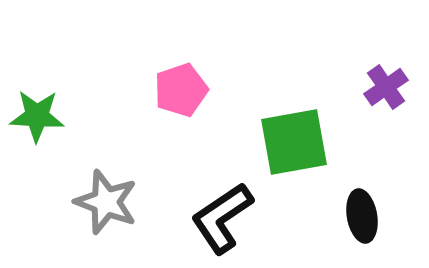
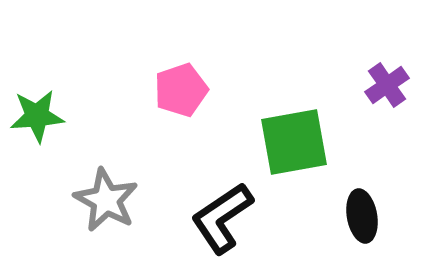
purple cross: moved 1 px right, 2 px up
green star: rotated 8 degrees counterclockwise
gray star: moved 2 px up; rotated 8 degrees clockwise
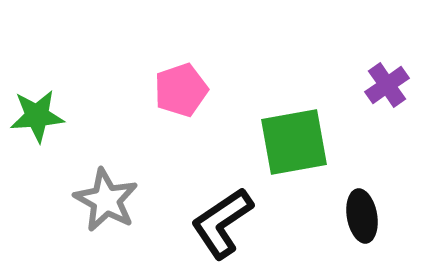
black L-shape: moved 5 px down
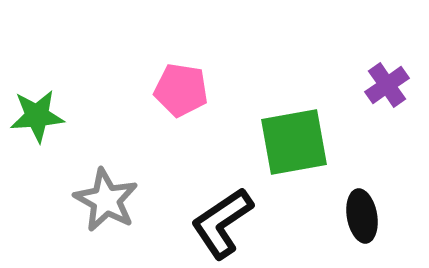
pink pentagon: rotated 28 degrees clockwise
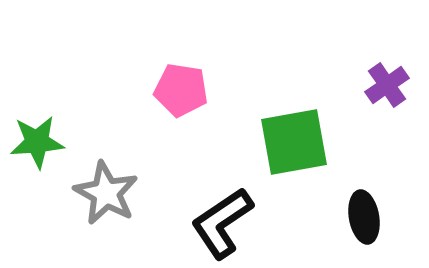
green star: moved 26 px down
gray star: moved 7 px up
black ellipse: moved 2 px right, 1 px down
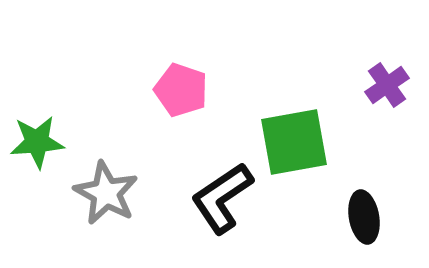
pink pentagon: rotated 10 degrees clockwise
black L-shape: moved 25 px up
